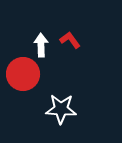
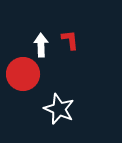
red L-shape: rotated 30 degrees clockwise
white star: moved 2 px left; rotated 20 degrees clockwise
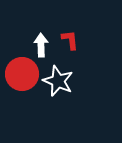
red circle: moved 1 px left
white star: moved 1 px left, 28 px up
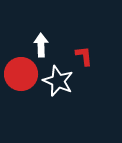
red L-shape: moved 14 px right, 16 px down
red circle: moved 1 px left
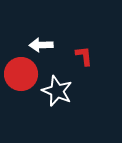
white arrow: rotated 90 degrees counterclockwise
white star: moved 1 px left, 10 px down
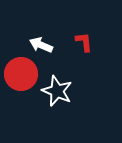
white arrow: rotated 25 degrees clockwise
red L-shape: moved 14 px up
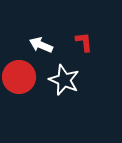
red circle: moved 2 px left, 3 px down
white star: moved 7 px right, 11 px up
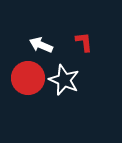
red circle: moved 9 px right, 1 px down
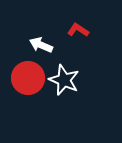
red L-shape: moved 6 px left, 12 px up; rotated 50 degrees counterclockwise
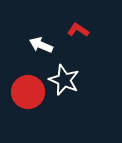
red circle: moved 14 px down
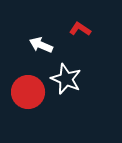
red L-shape: moved 2 px right, 1 px up
white star: moved 2 px right, 1 px up
